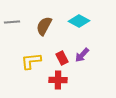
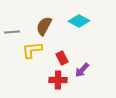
gray line: moved 10 px down
purple arrow: moved 15 px down
yellow L-shape: moved 1 px right, 11 px up
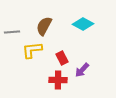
cyan diamond: moved 4 px right, 3 px down
